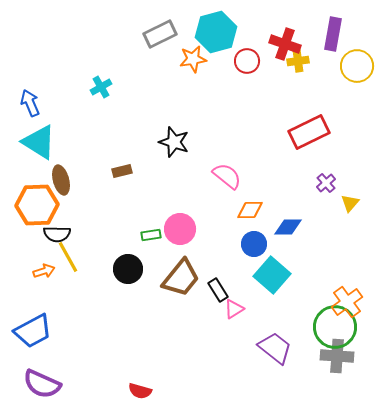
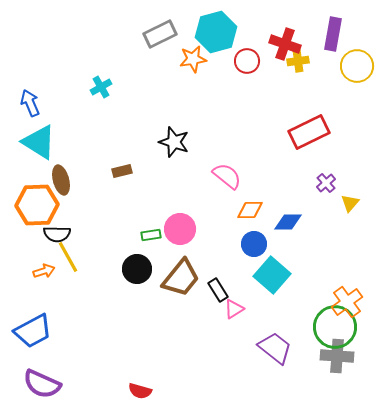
blue diamond: moved 5 px up
black circle: moved 9 px right
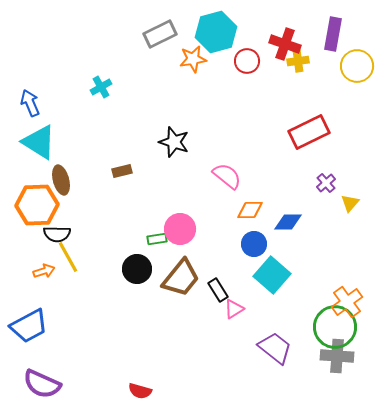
green rectangle: moved 6 px right, 4 px down
blue trapezoid: moved 4 px left, 5 px up
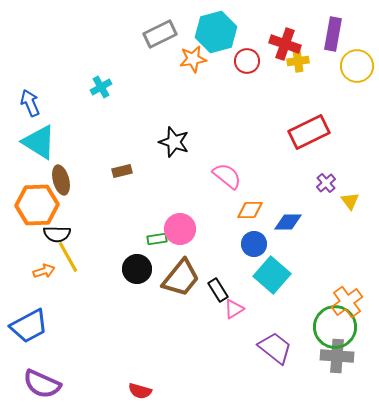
yellow triangle: moved 2 px up; rotated 18 degrees counterclockwise
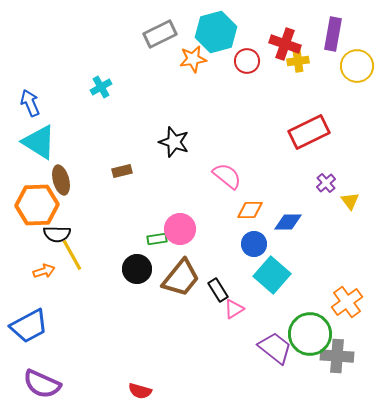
yellow line: moved 4 px right, 2 px up
green circle: moved 25 px left, 7 px down
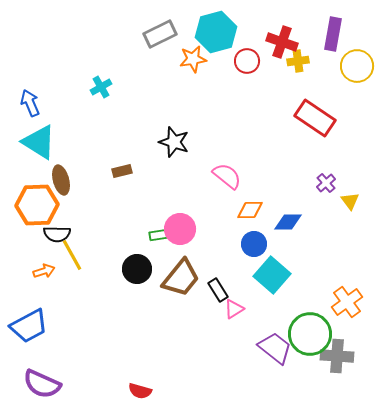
red cross: moved 3 px left, 2 px up
red rectangle: moved 6 px right, 14 px up; rotated 60 degrees clockwise
green rectangle: moved 2 px right, 4 px up
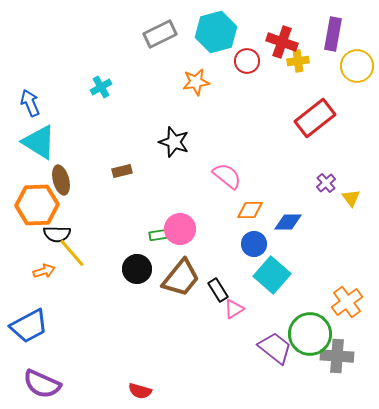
orange star: moved 3 px right, 23 px down
red rectangle: rotated 72 degrees counterclockwise
yellow triangle: moved 1 px right, 3 px up
yellow line: moved 2 px up; rotated 12 degrees counterclockwise
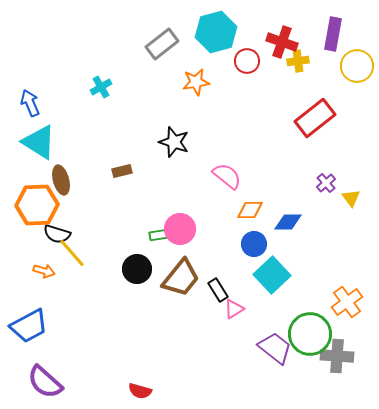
gray rectangle: moved 2 px right, 10 px down; rotated 12 degrees counterclockwise
black semicircle: rotated 16 degrees clockwise
orange arrow: rotated 35 degrees clockwise
cyan square: rotated 6 degrees clockwise
purple semicircle: moved 3 px right, 2 px up; rotated 18 degrees clockwise
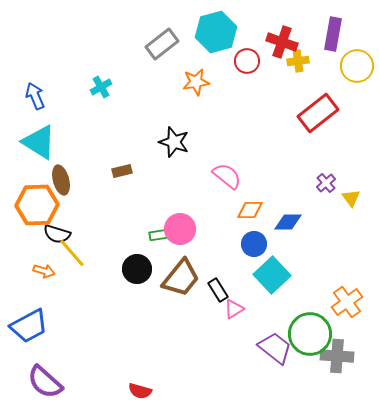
blue arrow: moved 5 px right, 7 px up
red rectangle: moved 3 px right, 5 px up
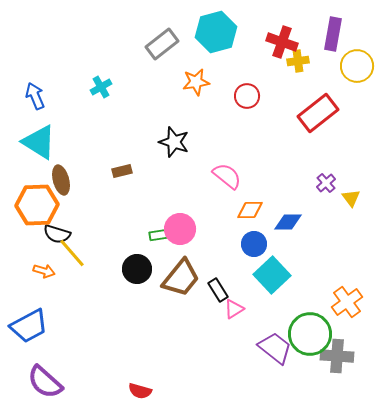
red circle: moved 35 px down
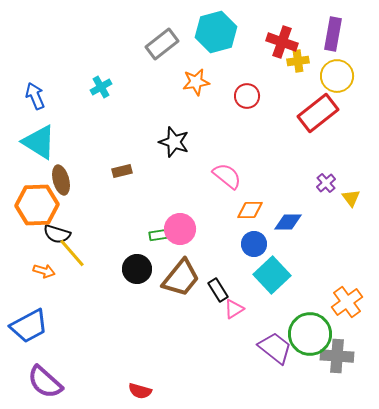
yellow circle: moved 20 px left, 10 px down
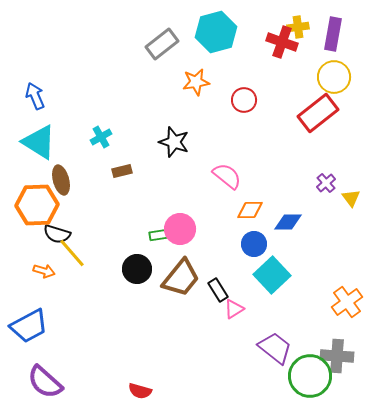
yellow cross: moved 34 px up
yellow circle: moved 3 px left, 1 px down
cyan cross: moved 50 px down
red circle: moved 3 px left, 4 px down
green circle: moved 42 px down
